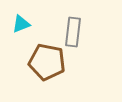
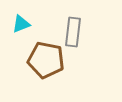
brown pentagon: moved 1 px left, 2 px up
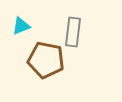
cyan triangle: moved 2 px down
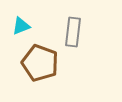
brown pentagon: moved 6 px left, 3 px down; rotated 9 degrees clockwise
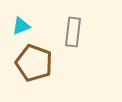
brown pentagon: moved 6 px left
